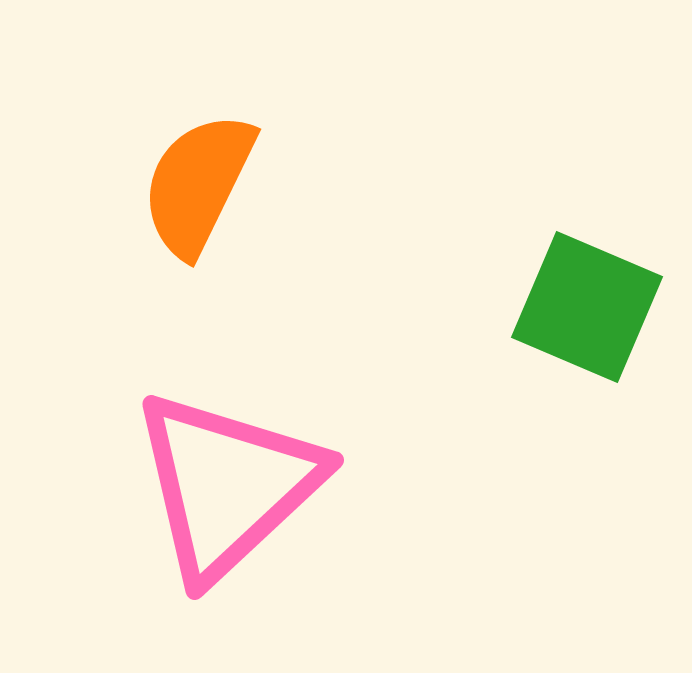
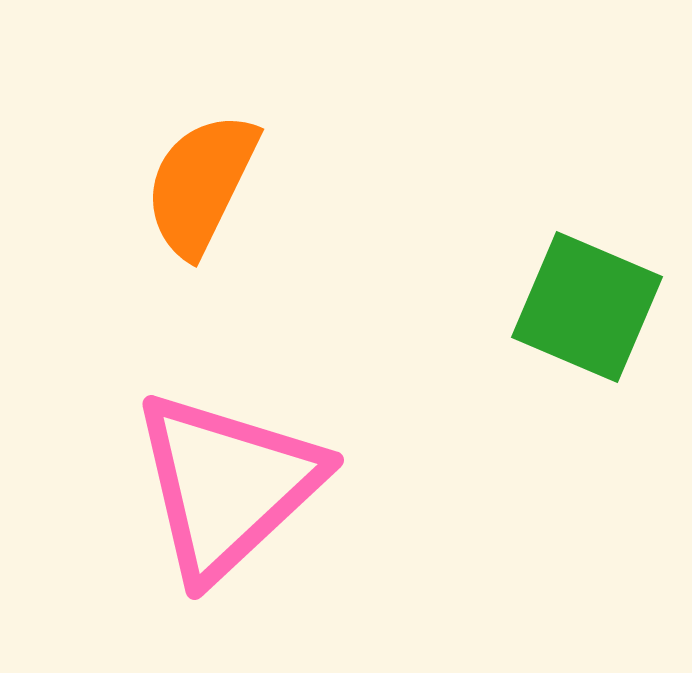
orange semicircle: moved 3 px right
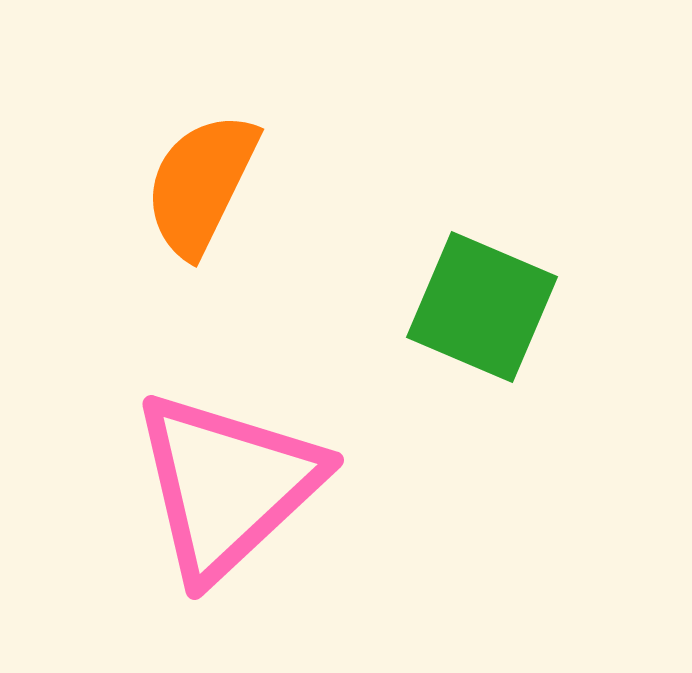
green square: moved 105 px left
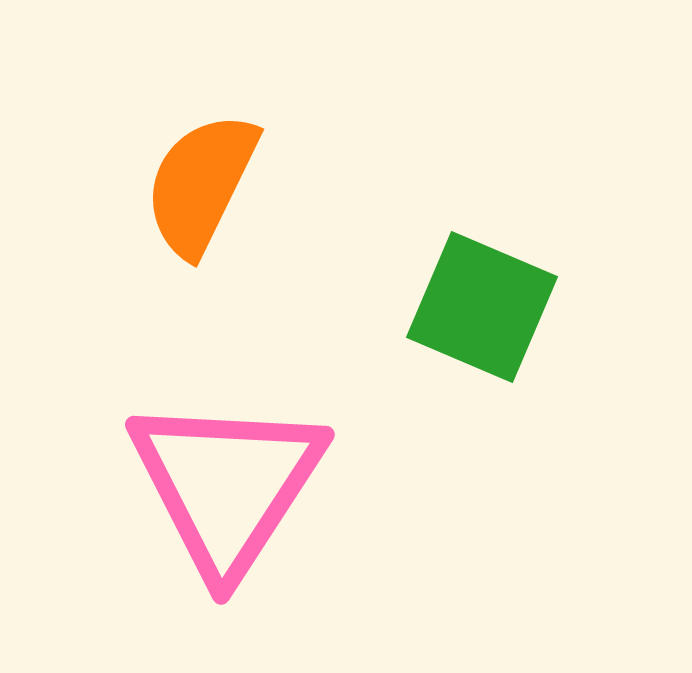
pink triangle: rotated 14 degrees counterclockwise
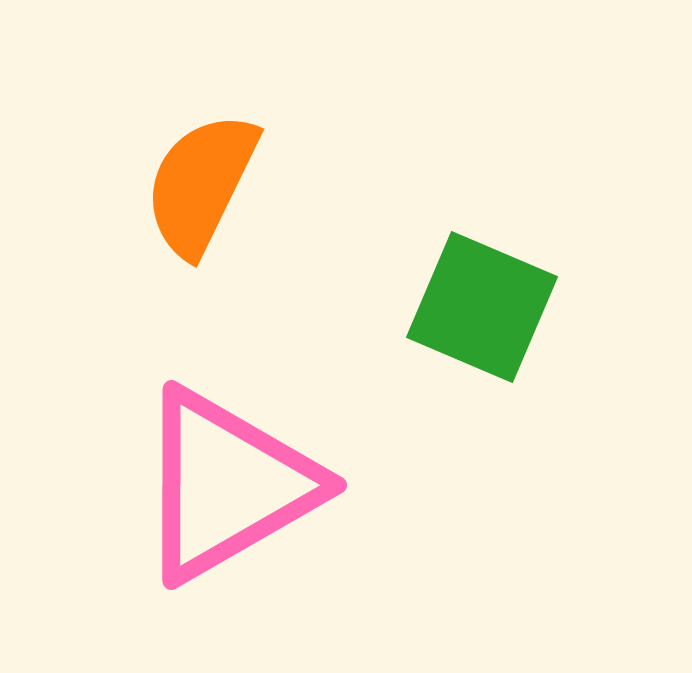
pink triangle: rotated 27 degrees clockwise
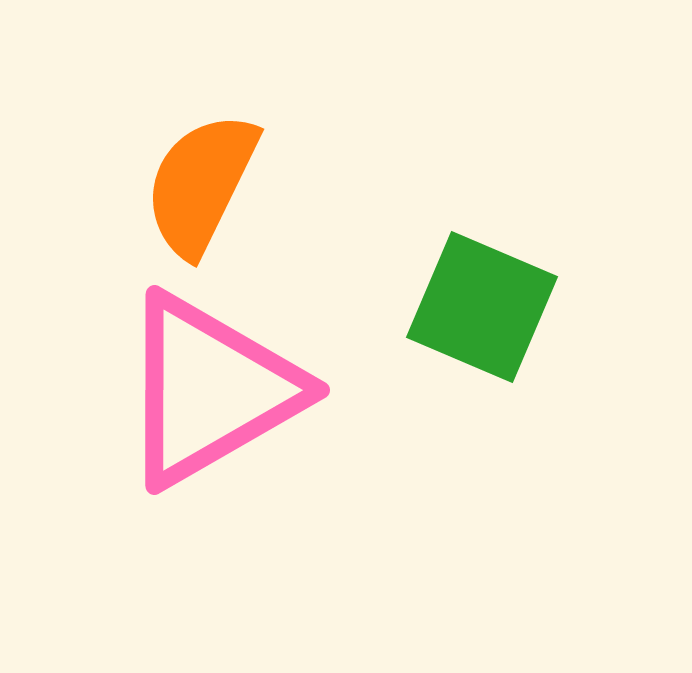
pink triangle: moved 17 px left, 95 px up
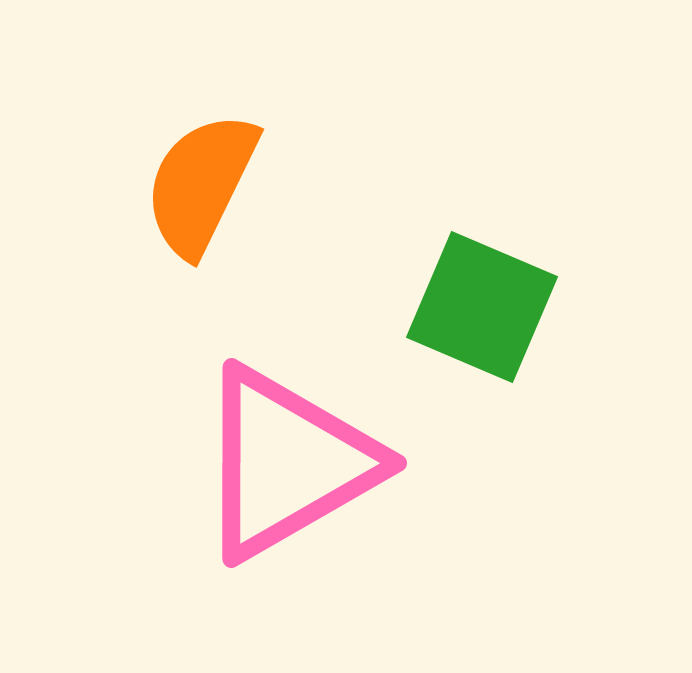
pink triangle: moved 77 px right, 73 px down
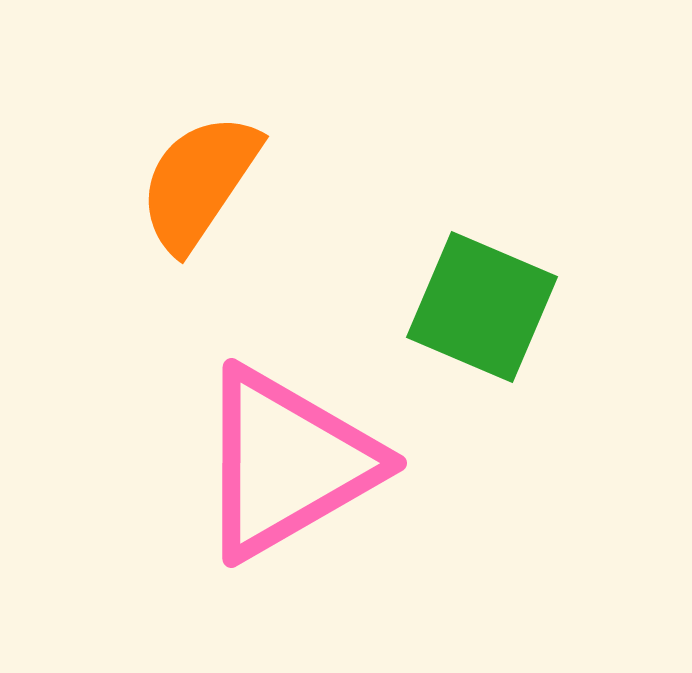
orange semicircle: moved 2 px left, 2 px up; rotated 8 degrees clockwise
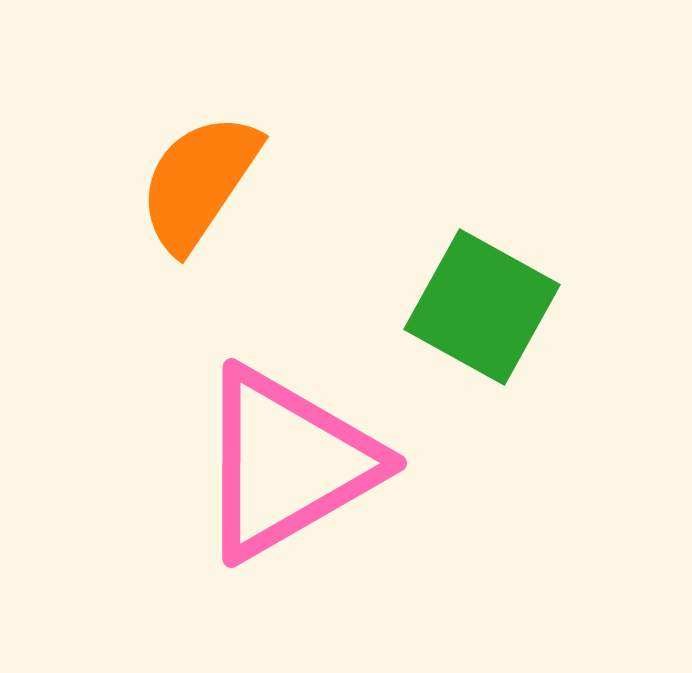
green square: rotated 6 degrees clockwise
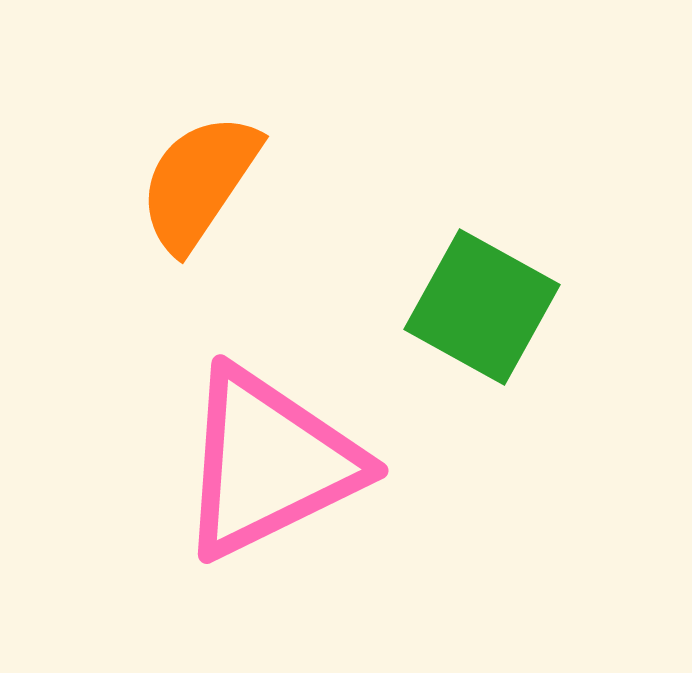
pink triangle: moved 18 px left; rotated 4 degrees clockwise
